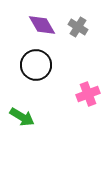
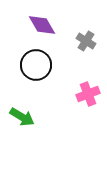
gray cross: moved 8 px right, 14 px down
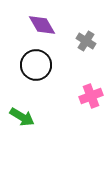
pink cross: moved 3 px right, 2 px down
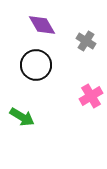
pink cross: rotated 10 degrees counterclockwise
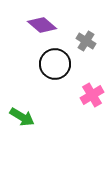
purple diamond: rotated 20 degrees counterclockwise
black circle: moved 19 px right, 1 px up
pink cross: moved 1 px right, 1 px up
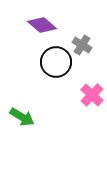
gray cross: moved 4 px left, 4 px down
black circle: moved 1 px right, 2 px up
pink cross: rotated 15 degrees counterclockwise
